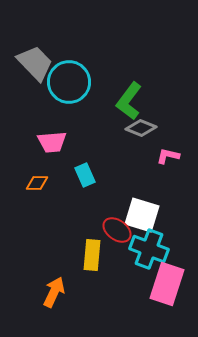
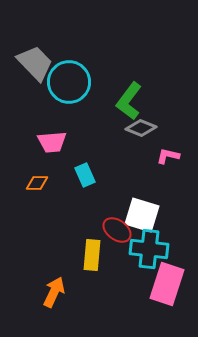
cyan cross: rotated 15 degrees counterclockwise
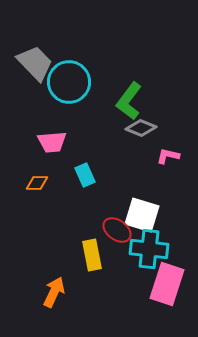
yellow rectangle: rotated 16 degrees counterclockwise
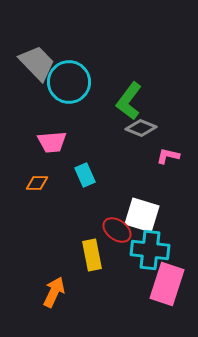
gray trapezoid: moved 2 px right
cyan cross: moved 1 px right, 1 px down
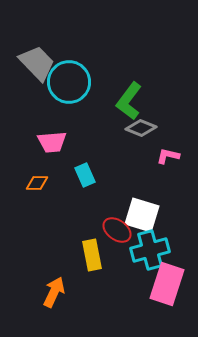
cyan cross: rotated 21 degrees counterclockwise
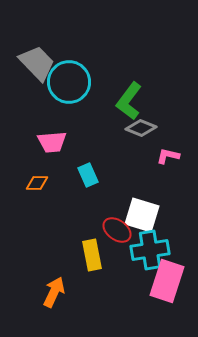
cyan rectangle: moved 3 px right
cyan cross: rotated 6 degrees clockwise
pink rectangle: moved 3 px up
